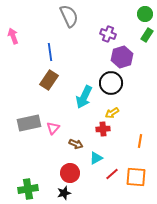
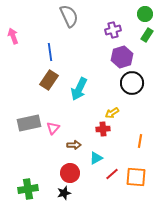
purple cross: moved 5 px right, 4 px up; rotated 35 degrees counterclockwise
black circle: moved 21 px right
cyan arrow: moved 5 px left, 8 px up
brown arrow: moved 2 px left, 1 px down; rotated 24 degrees counterclockwise
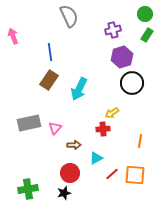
pink triangle: moved 2 px right
orange square: moved 1 px left, 2 px up
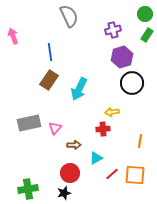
yellow arrow: moved 1 px up; rotated 24 degrees clockwise
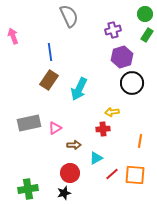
pink triangle: rotated 16 degrees clockwise
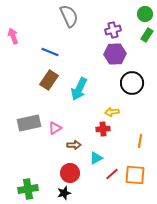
blue line: rotated 60 degrees counterclockwise
purple hexagon: moved 7 px left, 3 px up; rotated 15 degrees clockwise
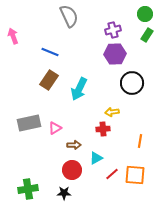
red circle: moved 2 px right, 3 px up
black star: rotated 16 degrees clockwise
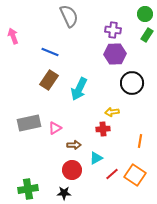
purple cross: rotated 21 degrees clockwise
orange square: rotated 30 degrees clockwise
